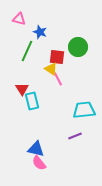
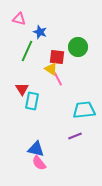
cyan rectangle: rotated 24 degrees clockwise
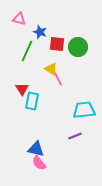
red square: moved 13 px up
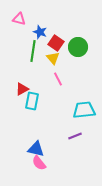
red square: moved 1 px left, 1 px up; rotated 28 degrees clockwise
green line: moved 6 px right; rotated 15 degrees counterclockwise
yellow triangle: moved 2 px right, 11 px up; rotated 16 degrees clockwise
red triangle: rotated 32 degrees clockwise
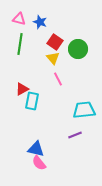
blue star: moved 10 px up
red square: moved 1 px left, 1 px up
green circle: moved 2 px down
green line: moved 13 px left, 7 px up
purple line: moved 1 px up
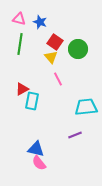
yellow triangle: moved 2 px left, 1 px up
cyan trapezoid: moved 2 px right, 3 px up
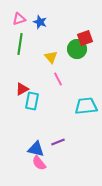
pink triangle: rotated 32 degrees counterclockwise
red square: moved 30 px right, 4 px up; rotated 35 degrees clockwise
green circle: moved 1 px left
cyan trapezoid: moved 1 px up
purple line: moved 17 px left, 7 px down
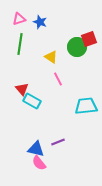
red square: moved 4 px right, 1 px down
green circle: moved 2 px up
yellow triangle: rotated 16 degrees counterclockwise
red triangle: rotated 40 degrees counterclockwise
cyan rectangle: rotated 72 degrees counterclockwise
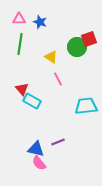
pink triangle: rotated 16 degrees clockwise
